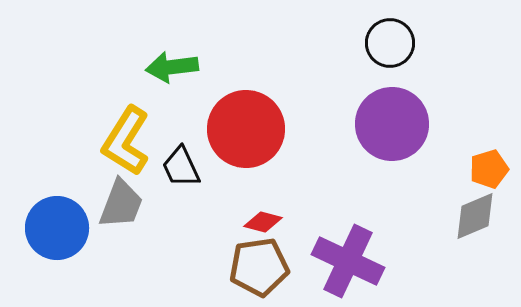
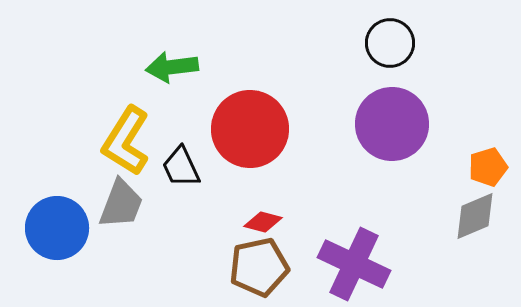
red circle: moved 4 px right
orange pentagon: moved 1 px left, 2 px up
purple cross: moved 6 px right, 3 px down
brown pentagon: rotated 4 degrees counterclockwise
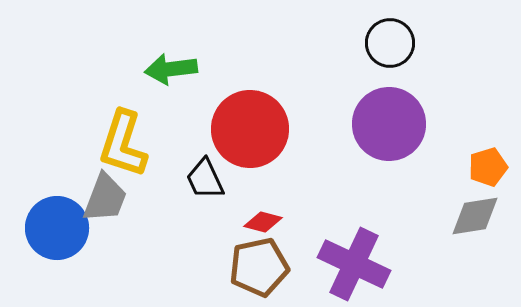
green arrow: moved 1 px left, 2 px down
purple circle: moved 3 px left
yellow L-shape: moved 3 px left, 3 px down; rotated 14 degrees counterclockwise
black trapezoid: moved 24 px right, 12 px down
gray trapezoid: moved 16 px left, 6 px up
gray diamond: rotated 14 degrees clockwise
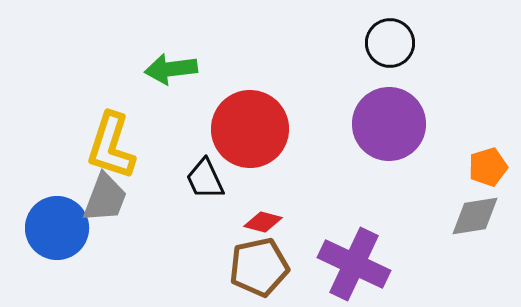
yellow L-shape: moved 12 px left, 2 px down
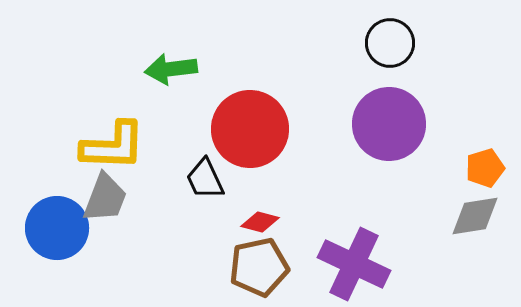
yellow L-shape: moved 2 px right; rotated 106 degrees counterclockwise
orange pentagon: moved 3 px left, 1 px down
red diamond: moved 3 px left
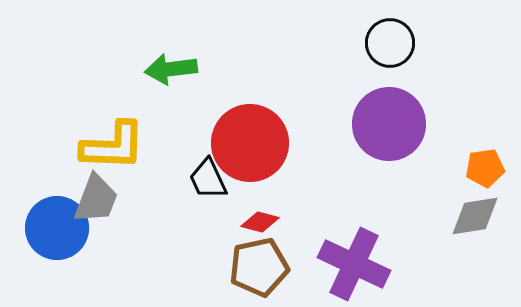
red circle: moved 14 px down
orange pentagon: rotated 9 degrees clockwise
black trapezoid: moved 3 px right
gray trapezoid: moved 9 px left, 1 px down
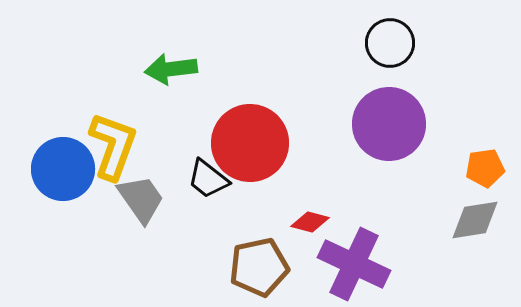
yellow L-shape: rotated 72 degrees counterclockwise
black trapezoid: rotated 27 degrees counterclockwise
gray trapezoid: moved 45 px right; rotated 56 degrees counterclockwise
gray diamond: moved 4 px down
red diamond: moved 50 px right
blue circle: moved 6 px right, 59 px up
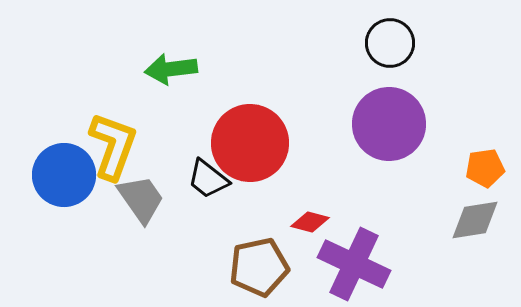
blue circle: moved 1 px right, 6 px down
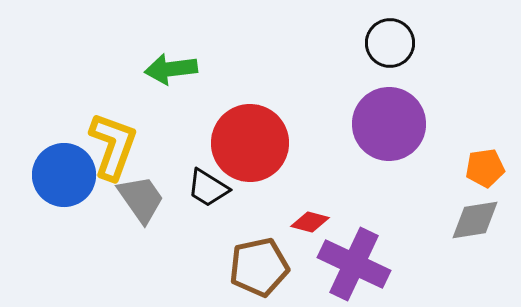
black trapezoid: moved 9 px down; rotated 6 degrees counterclockwise
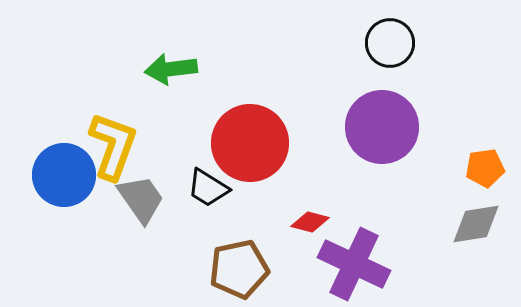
purple circle: moved 7 px left, 3 px down
gray diamond: moved 1 px right, 4 px down
brown pentagon: moved 20 px left, 2 px down
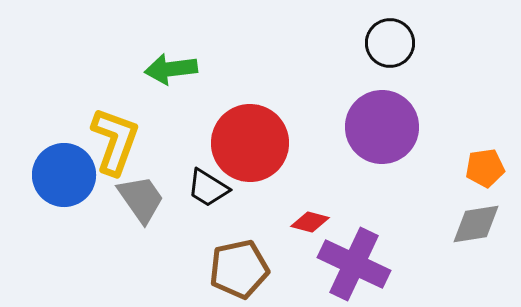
yellow L-shape: moved 2 px right, 5 px up
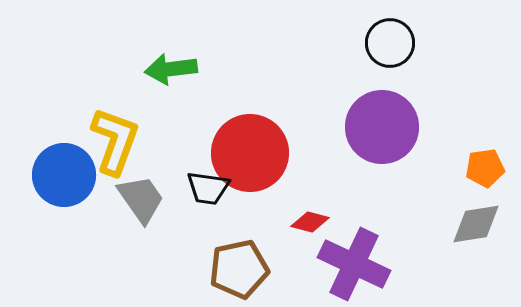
red circle: moved 10 px down
black trapezoid: rotated 24 degrees counterclockwise
